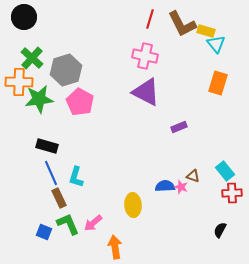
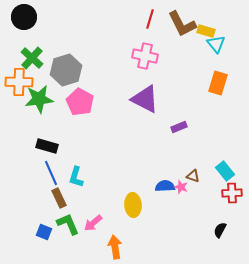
purple triangle: moved 1 px left, 7 px down
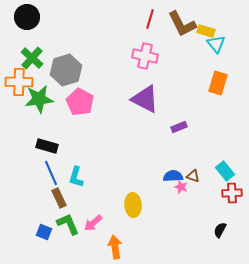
black circle: moved 3 px right
blue semicircle: moved 8 px right, 10 px up
